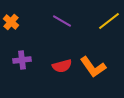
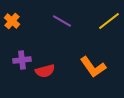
orange cross: moved 1 px right, 1 px up
red semicircle: moved 17 px left, 5 px down
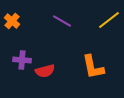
yellow line: moved 1 px up
purple cross: rotated 12 degrees clockwise
orange L-shape: rotated 24 degrees clockwise
